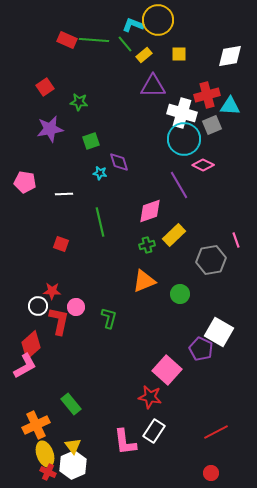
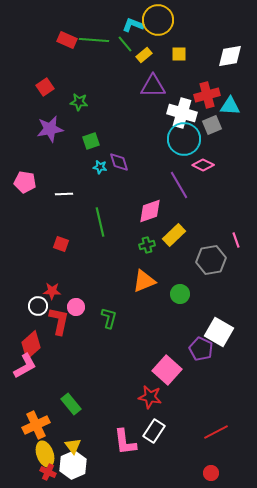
cyan star at (100, 173): moved 6 px up
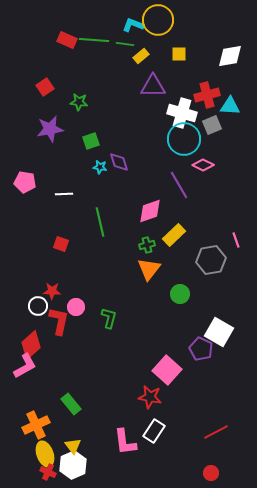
green line at (125, 44): rotated 42 degrees counterclockwise
yellow rectangle at (144, 55): moved 3 px left, 1 px down
orange triangle at (144, 281): moved 5 px right, 12 px up; rotated 30 degrees counterclockwise
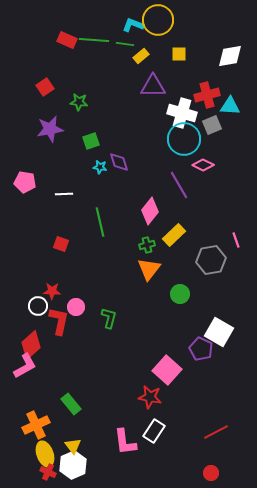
pink diamond at (150, 211): rotated 32 degrees counterclockwise
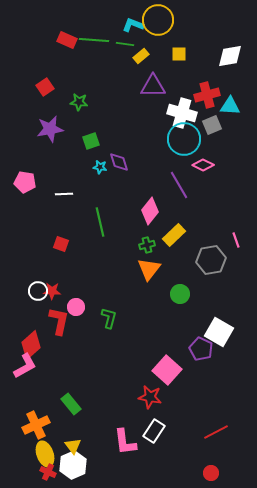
white circle at (38, 306): moved 15 px up
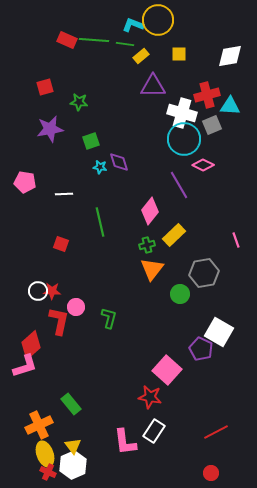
red square at (45, 87): rotated 18 degrees clockwise
gray hexagon at (211, 260): moved 7 px left, 13 px down
orange triangle at (149, 269): moved 3 px right
pink L-shape at (25, 366): rotated 12 degrees clockwise
orange cross at (36, 425): moved 3 px right
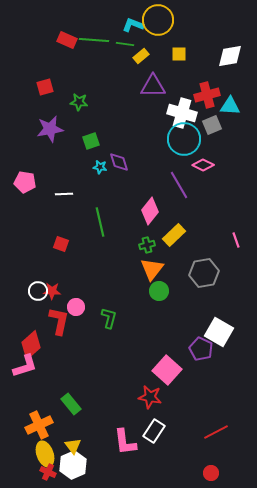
green circle at (180, 294): moved 21 px left, 3 px up
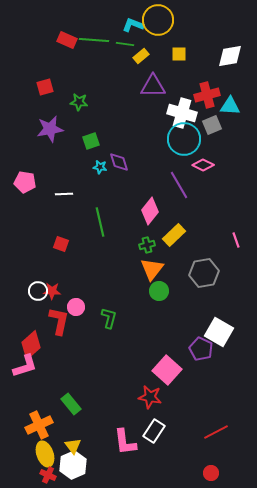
red cross at (48, 472): moved 3 px down
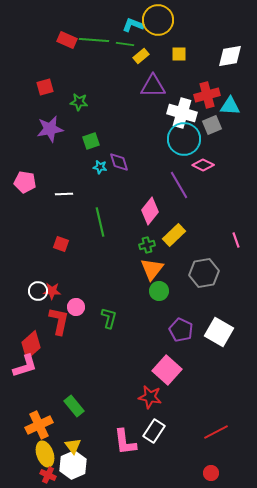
purple pentagon at (201, 349): moved 20 px left, 19 px up
green rectangle at (71, 404): moved 3 px right, 2 px down
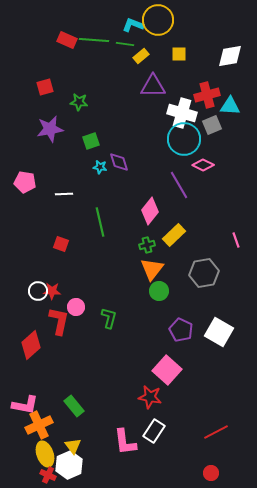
pink L-shape at (25, 366): moved 39 px down; rotated 28 degrees clockwise
white hexagon at (73, 465): moved 4 px left
